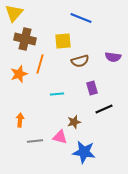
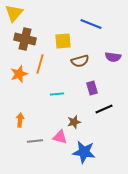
blue line: moved 10 px right, 6 px down
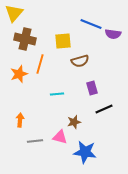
purple semicircle: moved 23 px up
blue star: moved 1 px right
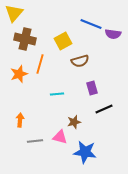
yellow square: rotated 24 degrees counterclockwise
